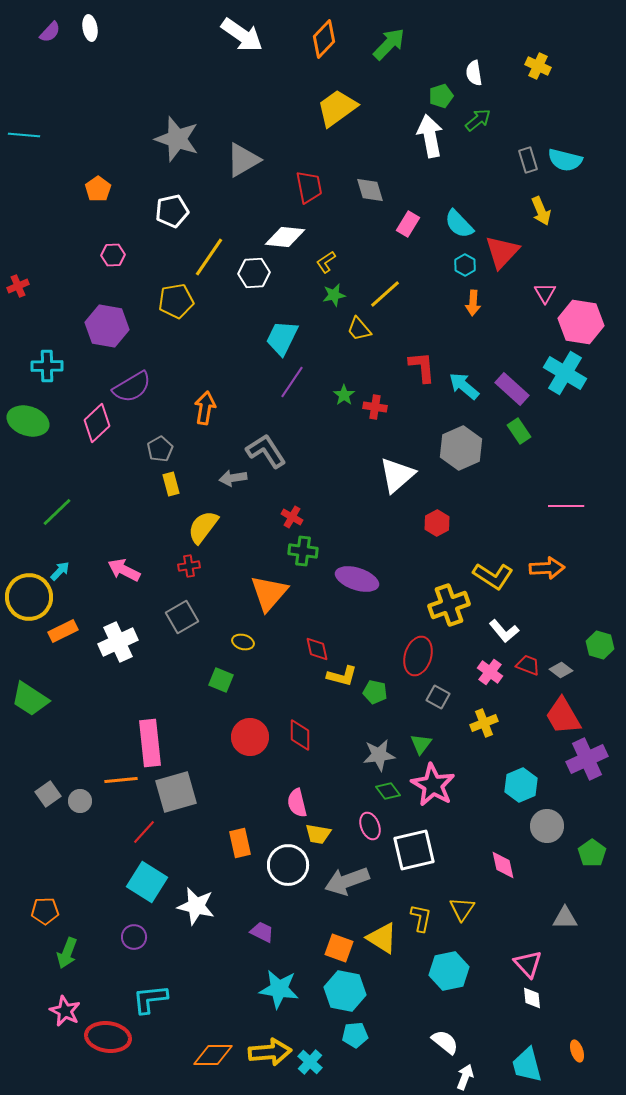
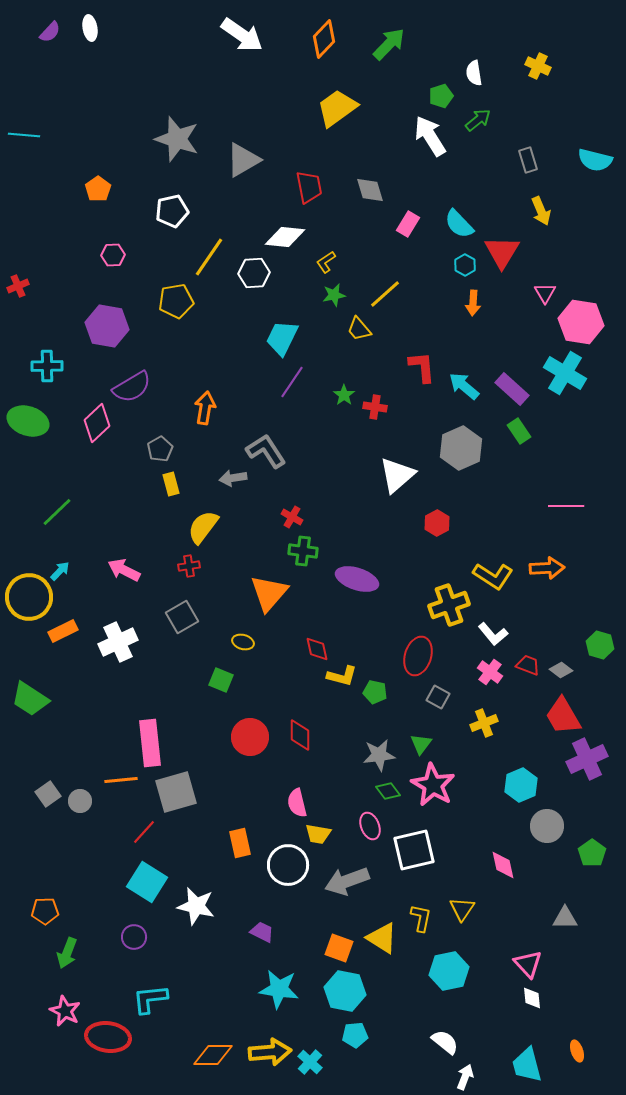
white arrow at (430, 136): rotated 21 degrees counterclockwise
cyan semicircle at (565, 160): moved 30 px right
red triangle at (502, 252): rotated 12 degrees counterclockwise
white L-shape at (504, 631): moved 11 px left, 3 px down
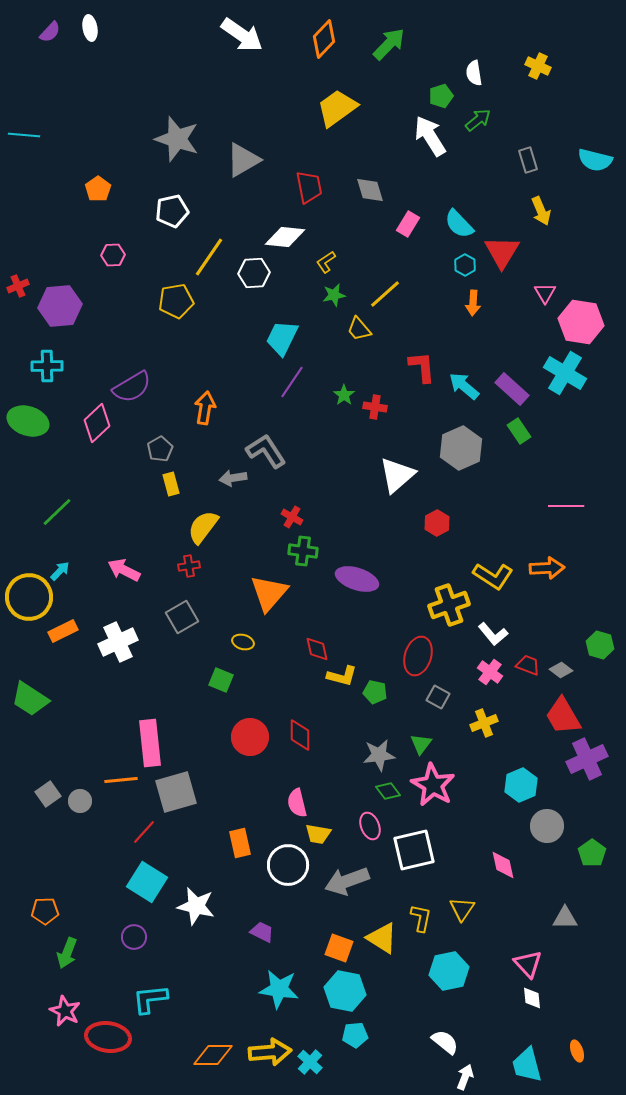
purple hexagon at (107, 326): moved 47 px left, 20 px up; rotated 15 degrees counterclockwise
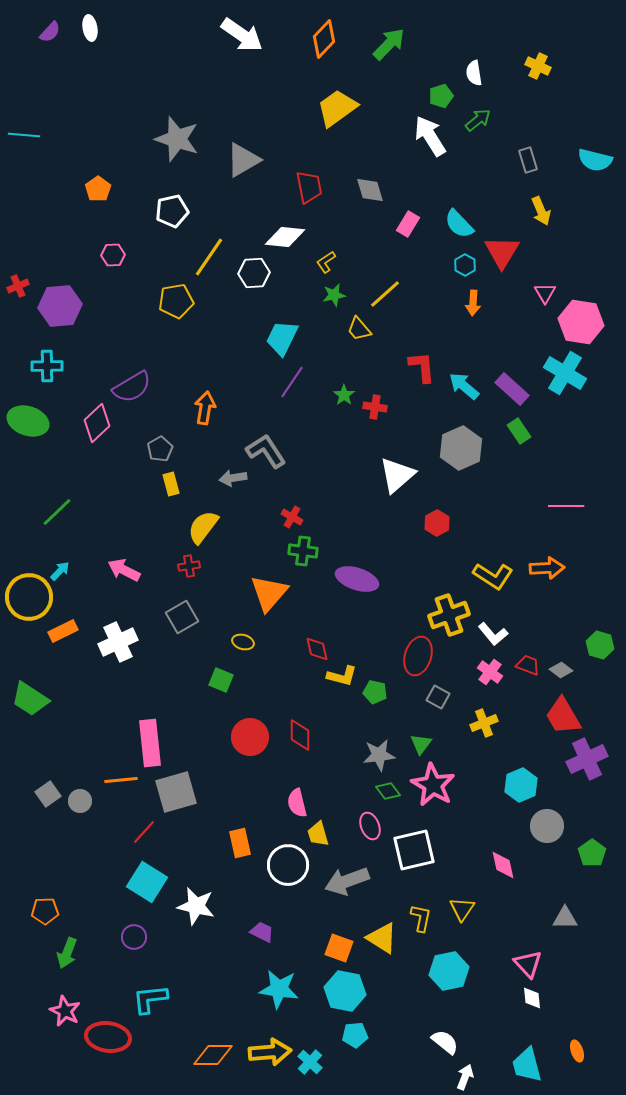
yellow cross at (449, 605): moved 10 px down
yellow trapezoid at (318, 834): rotated 64 degrees clockwise
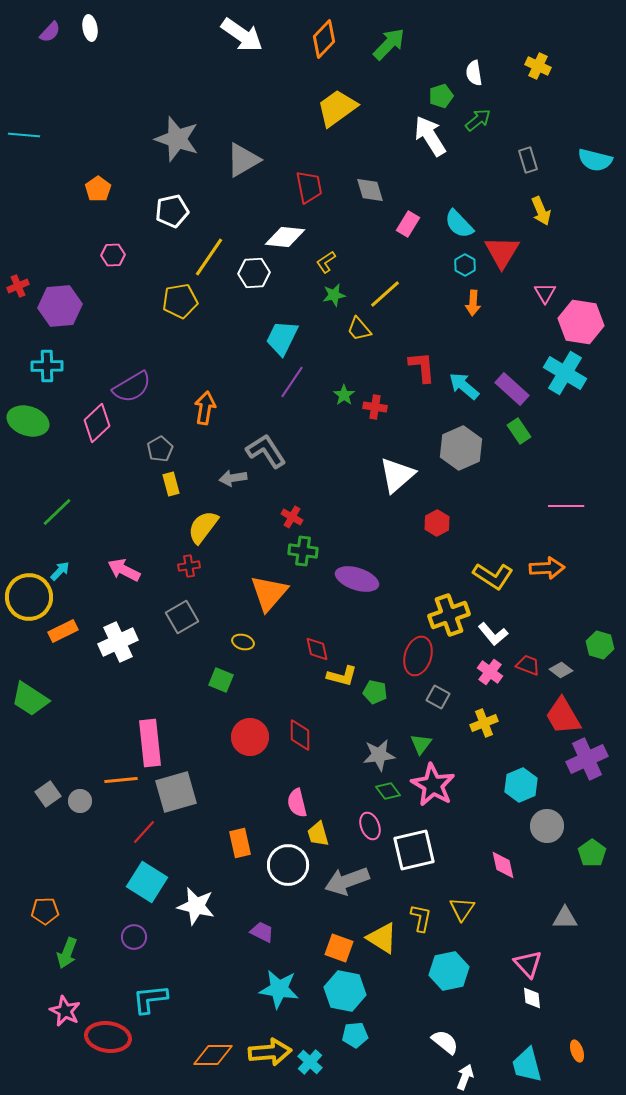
yellow pentagon at (176, 301): moved 4 px right
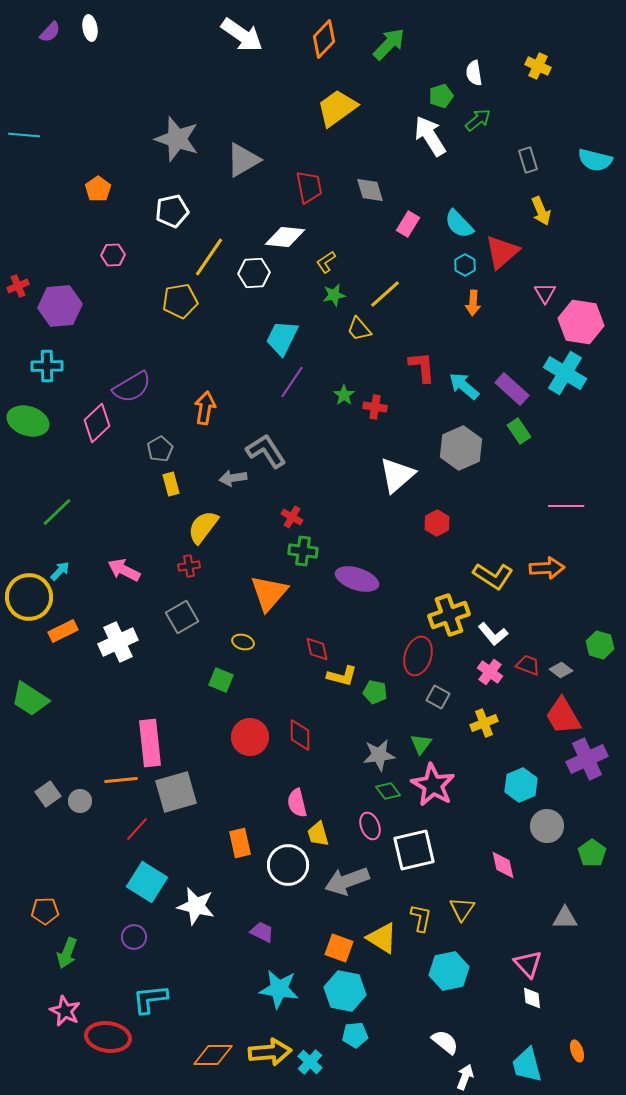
red triangle at (502, 252): rotated 18 degrees clockwise
red line at (144, 832): moved 7 px left, 3 px up
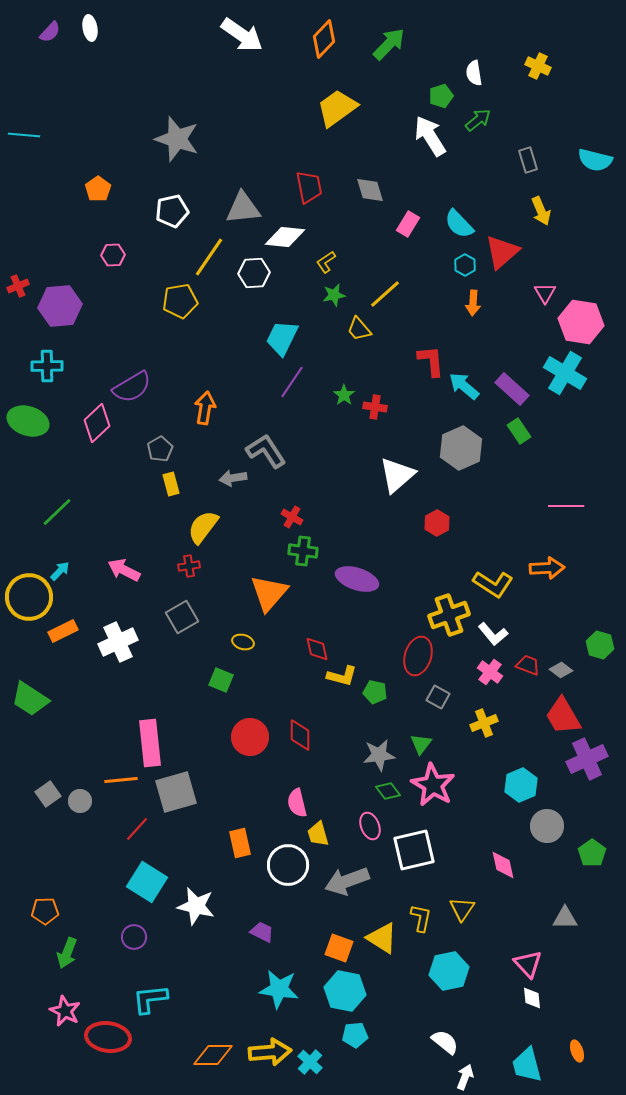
gray triangle at (243, 160): moved 48 px down; rotated 24 degrees clockwise
red L-shape at (422, 367): moved 9 px right, 6 px up
yellow L-shape at (493, 576): moved 8 px down
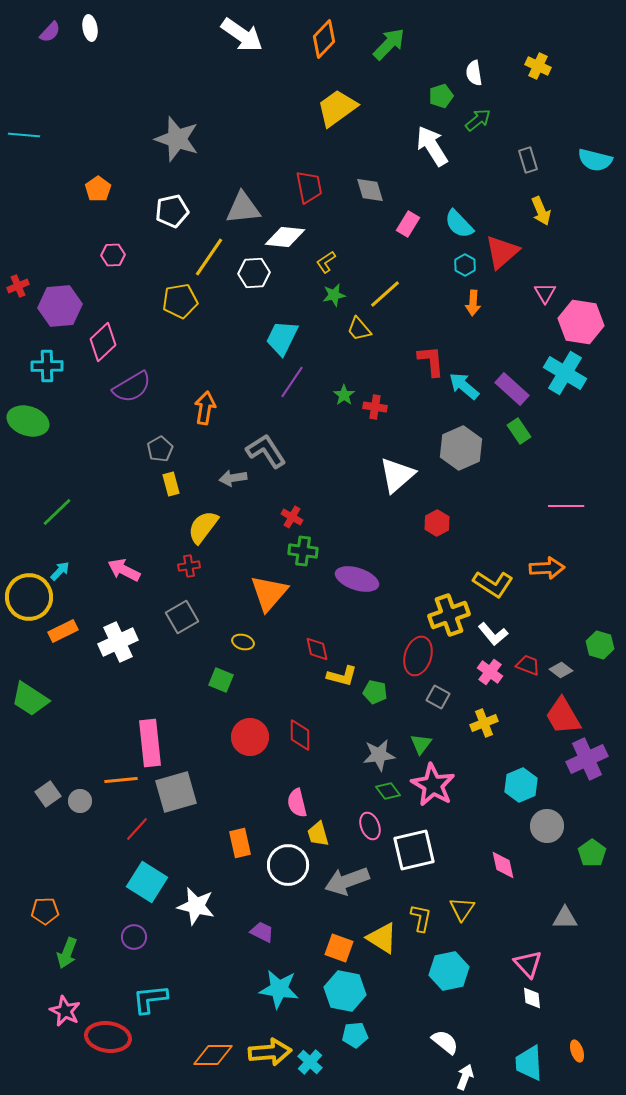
white arrow at (430, 136): moved 2 px right, 10 px down
pink diamond at (97, 423): moved 6 px right, 81 px up
cyan trapezoid at (527, 1065): moved 2 px right, 2 px up; rotated 12 degrees clockwise
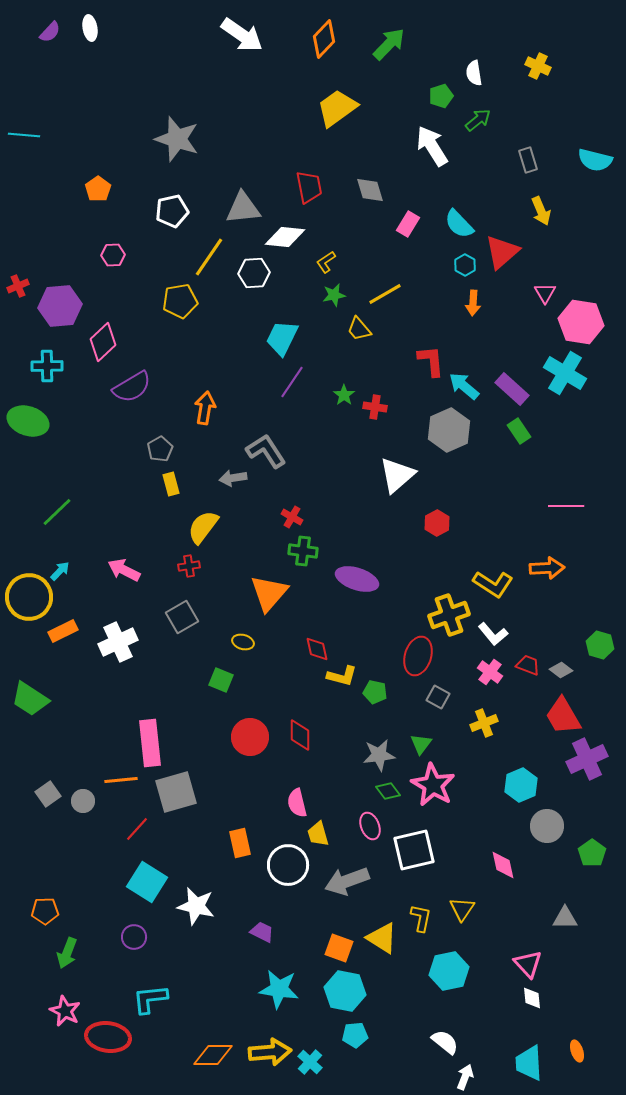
yellow line at (385, 294): rotated 12 degrees clockwise
gray hexagon at (461, 448): moved 12 px left, 18 px up
gray circle at (80, 801): moved 3 px right
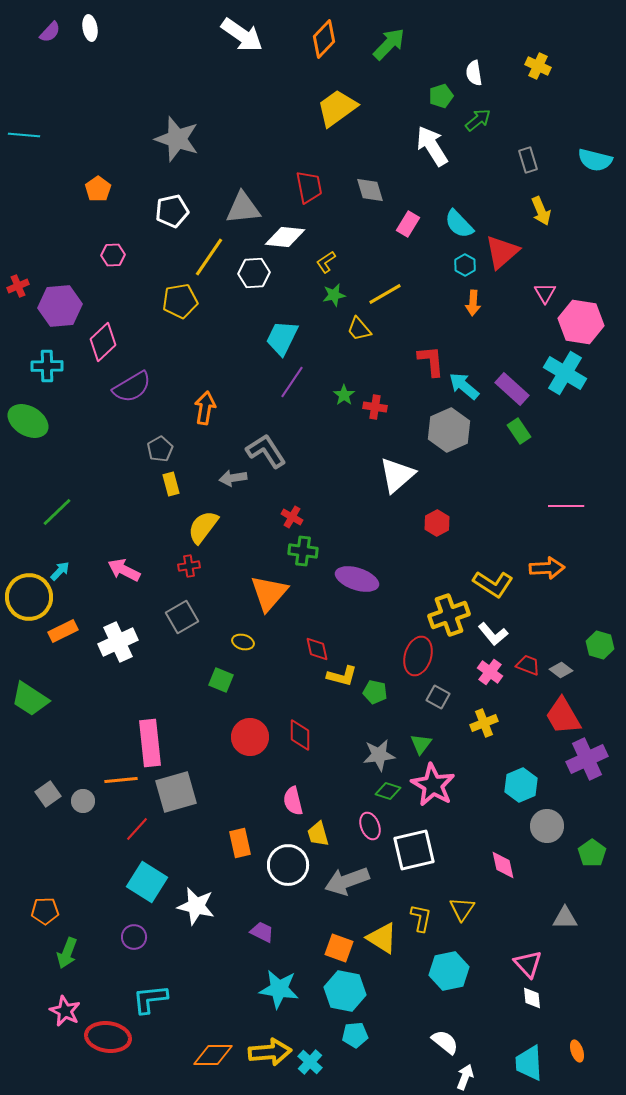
green ellipse at (28, 421): rotated 12 degrees clockwise
green diamond at (388, 791): rotated 35 degrees counterclockwise
pink semicircle at (297, 803): moved 4 px left, 2 px up
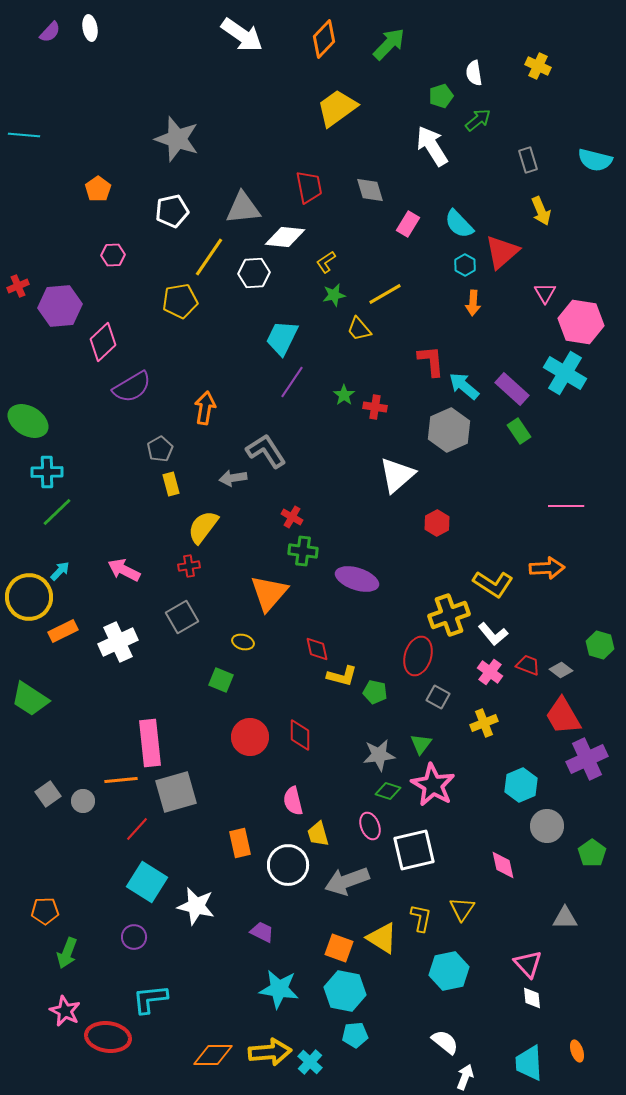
cyan cross at (47, 366): moved 106 px down
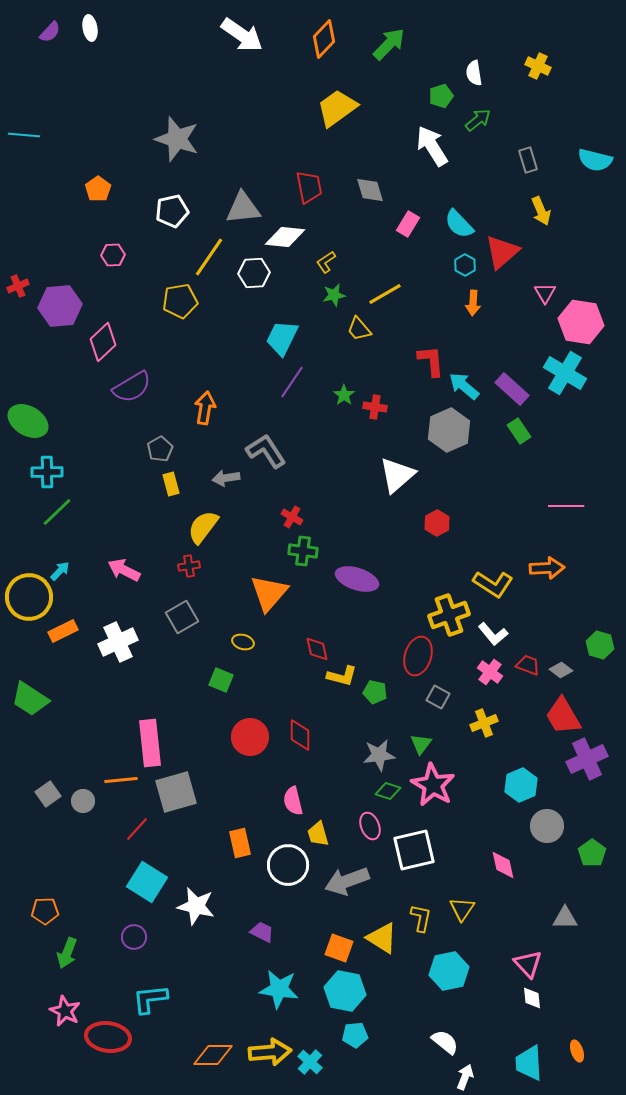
gray arrow at (233, 478): moved 7 px left
